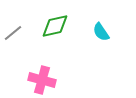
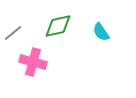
green diamond: moved 3 px right
pink cross: moved 9 px left, 18 px up
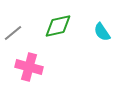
cyan semicircle: moved 1 px right
pink cross: moved 4 px left, 5 px down
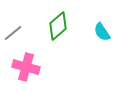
green diamond: rotated 28 degrees counterclockwise
pink cross: moved 3 px left
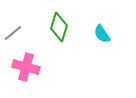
green diamond: moved 1 px right, 1 px down; rotated 32 degrees counterclockwise
cyan semicircle: moved 2 px down
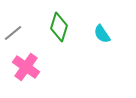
pink cross: rotated 20 degrees clockwise
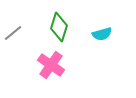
cyan semicircle: rotated 72 degrees counterclockwise
pink cross: moved 25 px right, 2 px up
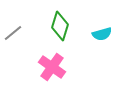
green diamond: moved 1 px right, 1 px up
pink cross: moved 1 px right, 2 px down
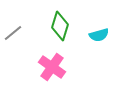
cyan semicircle: moved 3 px left, 1 px down
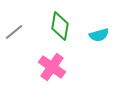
green diamond: rotated 8 degrees counterclockwise
gray line: moved 1 px right, 1 px up
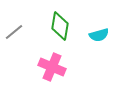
pink cross: rotated 12 degrees counterclockwise
